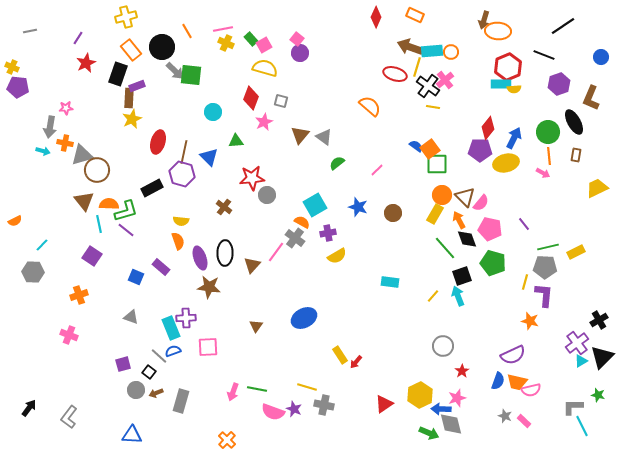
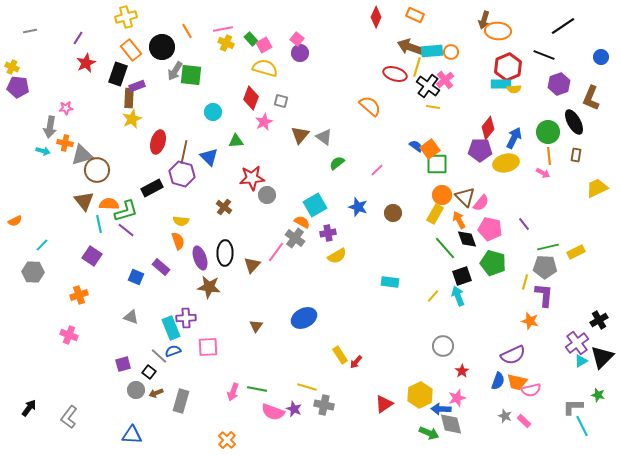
gray arrow at (175, 71): rotated 78 degrees clockwise
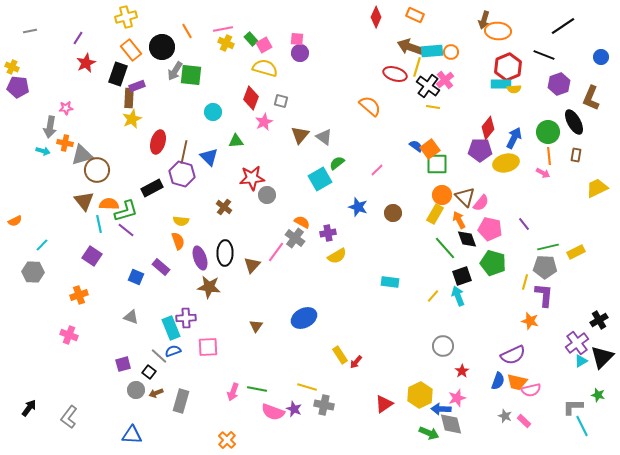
pink square at (297, 39): rotated 32 degrees counterclockwise
cyan square at (315, 205): moved 5 px right, 26 px up
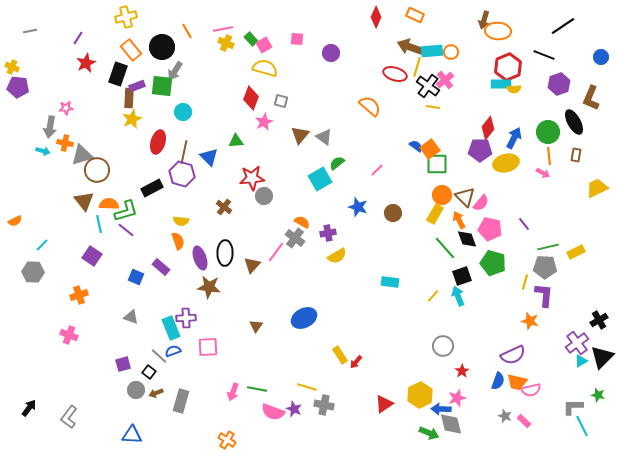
purple circle at (300, 53): moved 31 px right
green square at (191, 75): moved 29 px left, 11 px down
cyan circle at (213, 112): moved 30 px left
gray circle at (267, 195): moved 3 px left, 1 px down
orange cross at (227, 440): rotated 12 degrees counterclockwise
